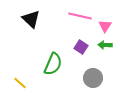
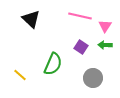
yellow line: moved 8 px up
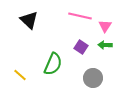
black triangle: moved 2 px left, 1 px down
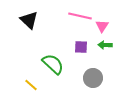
pink triangle: moved 3 px left
purple square: rotated 32 degrees counterclockwise
green semicircle: rotated 70 degrees counterclockwise
yellow line: moved 11 px right, 10 px down
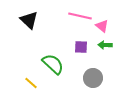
pink triangle: rotated 24 degrees counterclockwise
yellow line: moved 2 px up
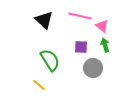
black triangle: moved 15 px right
green arrow: rotated 72 degrees clockwise
green semicircle: moved 3 px left, 4 px up; rotated 15 degrees clockwise
gray circle: moved 10 px up
yellow line: moved 8 px right, 2 px down
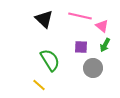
black triangle: moved 1 px up
green arrow: rotated 136 degrees counterclockwise
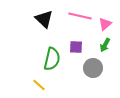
pink triangle: moved 3 px right, 2 px up; rotated 40 degrees clockwise
purple square: moved 5 px left
green semicircle: moved 2 px right, 1 px up; rotated 45 degrees clockwise
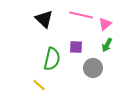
pink line: moved 1 px right, 1 px up
green arrow: moved 2 px right
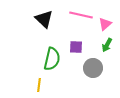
yellow line: rotated 56 degrees clockwise
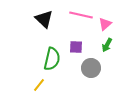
gray circle: moved 2 px left
yellow line: rotated 32 degrees clockwise
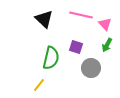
pink triangle: rotated 32 degrees counterclockwise
purple square: rotated 16 degrees clockwise
green semicircle: moved 1 px left, 1 px up
